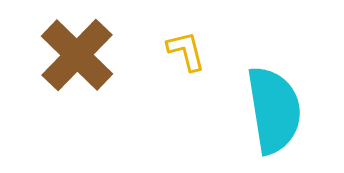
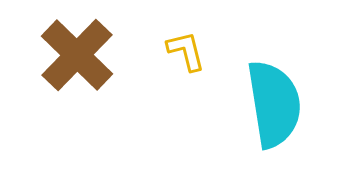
cyan semicircle: moved 6 px up
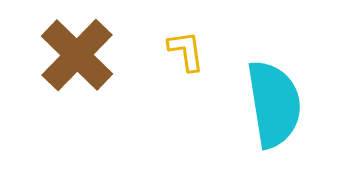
yellow L-shape: rotated 6 degrees clockwise
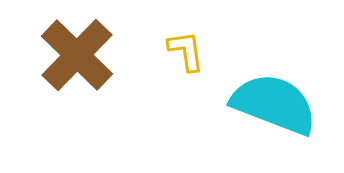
cyan semicircle: rotated 60 degrees counterclockwise
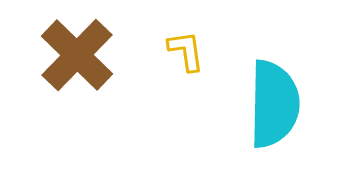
cyan semicircle: rotated 70 degrees clockwise
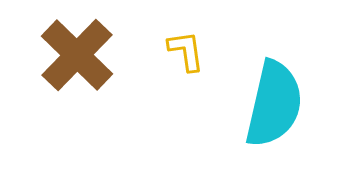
cyan semicircle: rotated 12 degrees clockwise
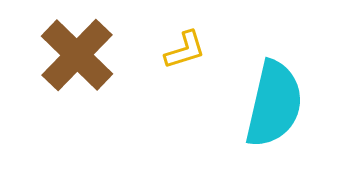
yellow L-shape: moved 1 px left, 1 px up; rotated 81 degrees clockwise
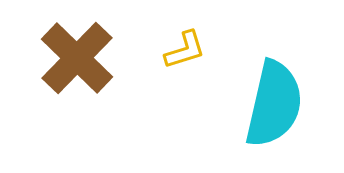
brown cross: moved 3 px down
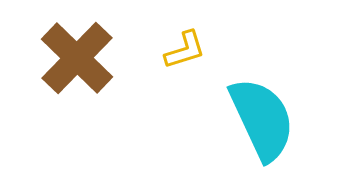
cyan semicircle: moved 12 px left, 15 px down; rotated 38 degrees counterclockwise
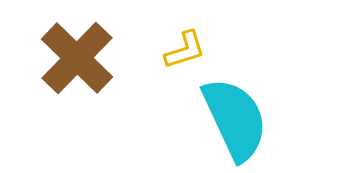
cyan semicircle: moved 27 px left
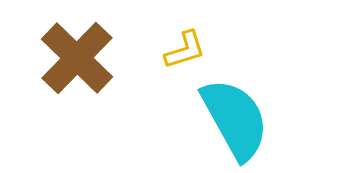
cyan semicircle: rotated 4 degrees counterclockwise
